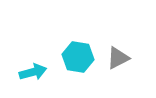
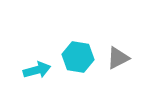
cyan arrow: moved 4 px right, 2 px up
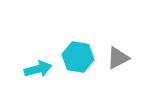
cyan arrow: moved 1 px right, 1 px up
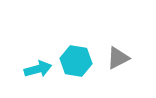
cyan hexagon: moved 2 px left, 4 px down
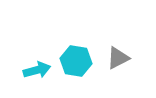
cyan arrow: moved 1 px left, 1 px down
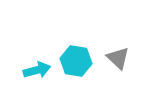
gray triangle: rotated 50 degrees counterclockwise
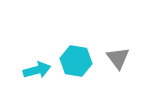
gray triangle: rotated 10 degrees clockwise
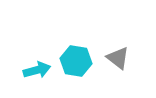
gray triangle: rotated 15 degrees counterclockwise
